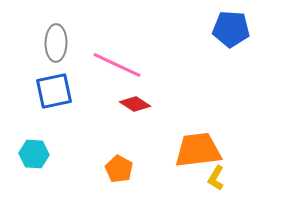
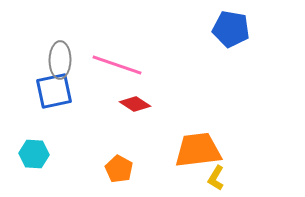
blue pentagon: rotated 6 degrees clockwise
gray ellipse: moved 4 px right, 17 px down
pink line: rotated 6 degrees counterclockwise
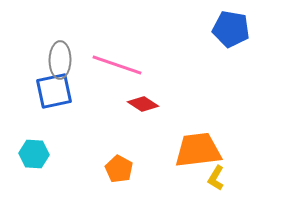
red diamond: moved 8 px right
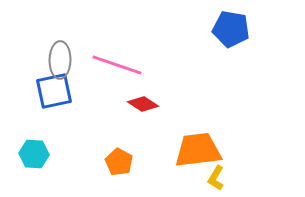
orange pentagon: moved 7 px up
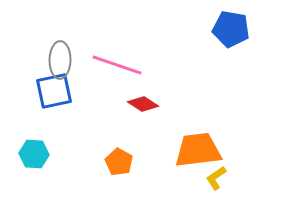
yellow L-shape: rotated 25 degrees clockwise
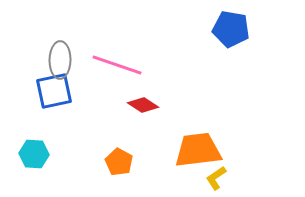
red diamond: moved 1 px down
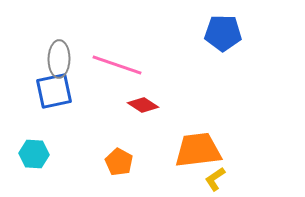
blue pentagon: moved 8 px left, 4 px down; rotated 9 degrees counterclockwise
gray ellipse: moved 1 px left, 1 px up
yellow L-shape: moved 1 px left, 1 px down
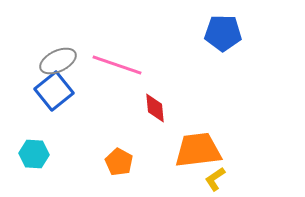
gray ellipse: moved 1 px left, 2 px down; rotated 63 degrees clockwise
blue square: rotated 27 degrees counterclockwise
red diamond: moved 12 px right, 3 px down; rotated 52 degrees clockwise
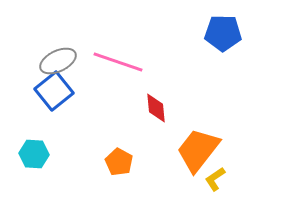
pink line: moved 1 px right, 3 px up
red diamond: moved 1 px right
orange trapezoid: rotated 45 degrees counterclockwise
